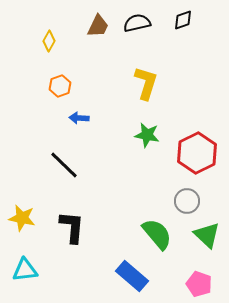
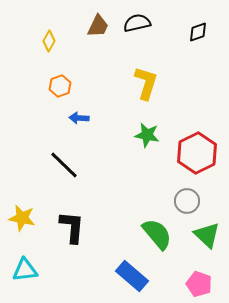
black diamond: moved 15 px right, 12 px down
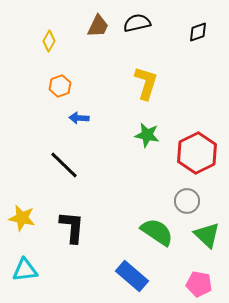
green semicircle: moved 2 px up; rotated 16 degrees counterclockwise
pink pentagon: rotated 10 degrees counterclockwise
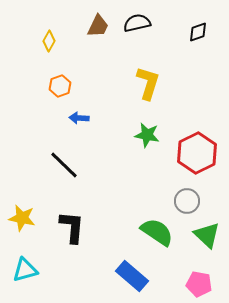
yellow L-shape: moved 2 px right
cyan triangle: rotated 8 degrees counterclockwise
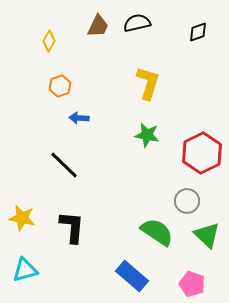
red hexagon: moved 5 px right
pink pentagon: moved 7 px left; rotated 10 degrees clockwise
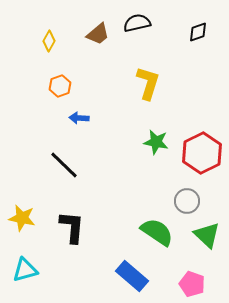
brown trapezoid: moved 8 px down; rotated 25 degrees clockwise
green star: moved 9 px right, 7 px down
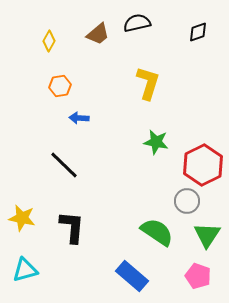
orange hexagon: rotated 10 degrees clockwise
red hexagon: moved 1 px right, 12 px down
green triangle: rotated 20 degrees clockwise
pink pentagon: moved 6 px right, 8 px up
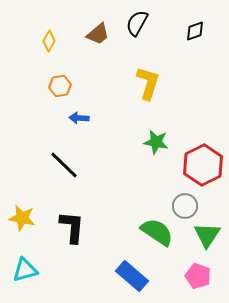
black semicircle: rotated 48 degrees counterclockwise
black diamond: moved 3 px left, 1 px up
gray circle: moved 2 px left, 5 px down
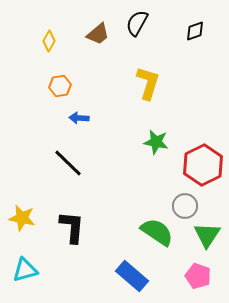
black line: moved 4 px right, 2 px up
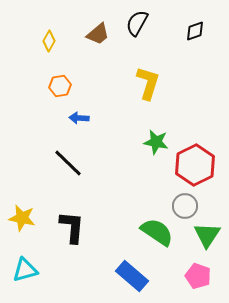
red hexagon: moved 8 px left
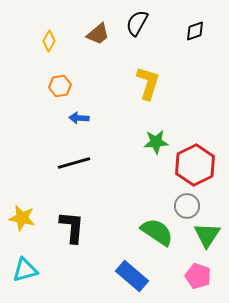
green star: rotated 15 degrees counterclockwise
black line: moved 6 px right; rotated 60 degrees counterclockwise
gray circle: moved 2 px right
